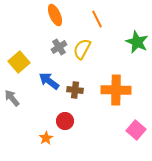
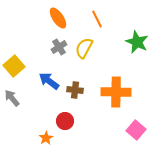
orange ellipse: moved 3 px right, 3 px down; rotated 10 degrees counterclockwise
yellow semicircle: moved 2 px right, 1 px up
yellow square: moved 5 px left, 4 px down
orange cross: moved 2 px down
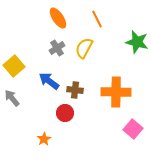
green star: rotated 10 degrees counterclockwise
gray cross: moved 2 px left, 1 px down
red circle: moved 8 px up
pink square: moved 3 px left, 1 px up
orange star: moved 2 px left, 1 px down
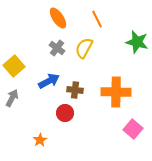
gray cross: rotated 21 degrees counterclockwise
blue arrow: rotated 115 degrees clockwise
gray arrow: rotated 66 degrees clockwise
orange star: moved 4 px left, 1 px down
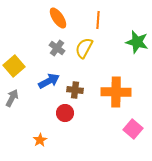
orange line: moved 1 px right, 1 px down; rotated 30 degrees clockwise
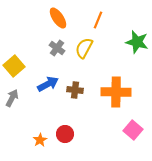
orange line: rotated 18 degrees clockwise
blue arrow: moved 1 px left, 3 px down
red circle: moved 21 px down
pink square: moved 1 px down
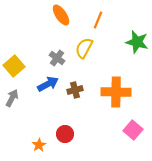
orange ellipse: moved 3 px right, 3 px up
gray cross: moved 10 px down
brown cross: rotated 21 degrees counterclockwise
orange star: moved 1 px left, 5 px down
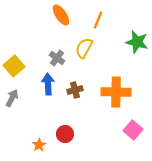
blue arrow: rotated 65 degrees counterclockwise
